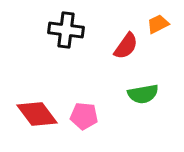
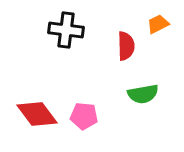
red semicircle: rotated 36 degrees counterclockwise
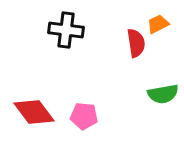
red semicircle: moved 10 px right, 3 px up; rotated 8 degrees counterclockwise
green semicircle: moved 20 px right
red diamond: moved 3 px left, 2 px up
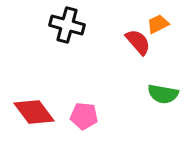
black cross: moved 1 px right, 5 px up; rotated 8 degrees clockwise
red semicircle: moved 2 px right, 1 px up; rotated 32 degrees counterclockwise
green semicircle: rotated 20 degrees clockwise
